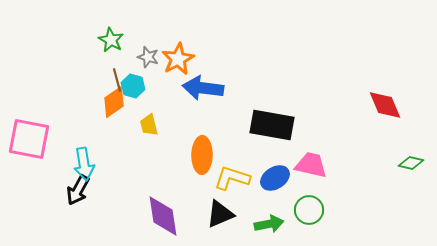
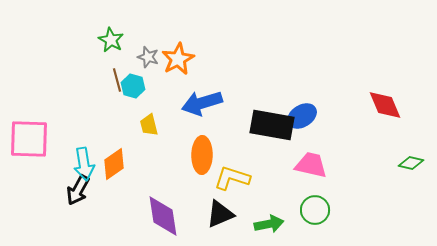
blue arrow: moved 1 px left, 15 px down; rotated 24 degrees counterclockwise
orange diamond: moved 62 px down
pink square: rotated 9 degrees counterclockwise
blue ellipse: moved 27 px right, 62 px up
green circle: moved 6 px right
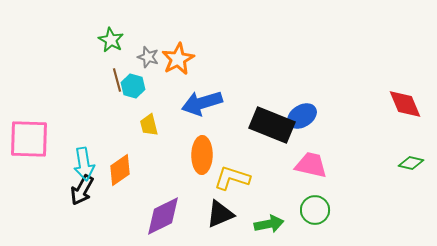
red diamond: moved 20 px right, 1 px up
black rectangle: rotated 12 degrees clockwise
orange diamond: moved 6 px right, 6 px down
black arrow: moved 4 px right
purple diamond: rotated 72 degrees clockwise
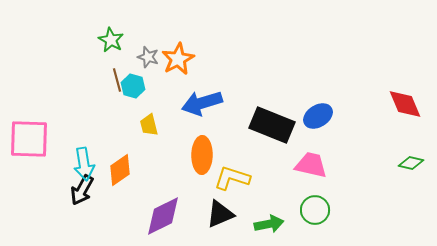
blue ellipse: moved 16 px right
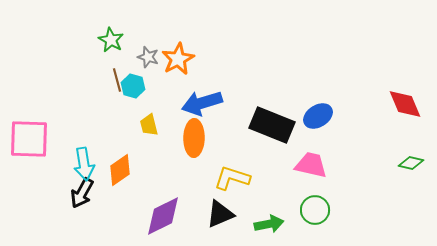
orange ellipse: moved 8 px left, 17 px up
black arrow: moved 3 px down
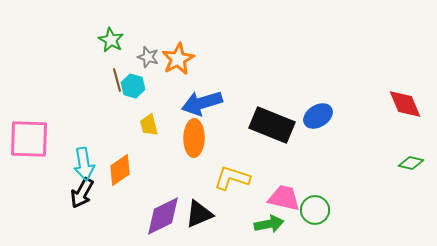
pink trapezoid: moved 27 px left, 33 px down
black triangle: moved 21 px left
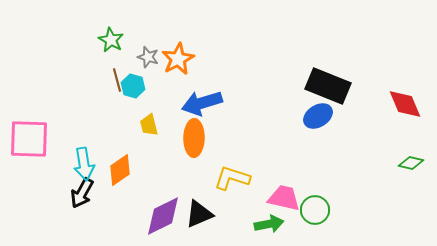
black rectangle: moved 56 px right, 39 px up
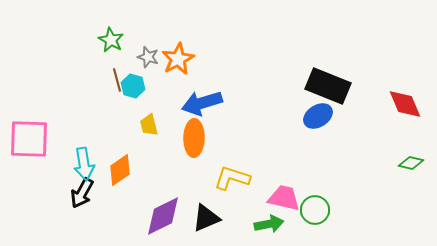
black triangle: moved 7 px right, 4 px down
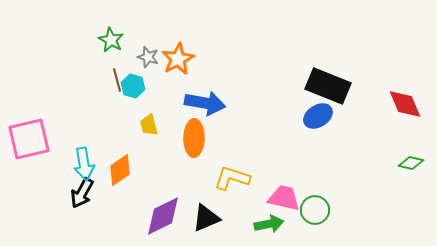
blue arrow: moved 3 px right; rotated 153 degrees counterclockwise
pink square: rotated 15 degrees counterclockwise
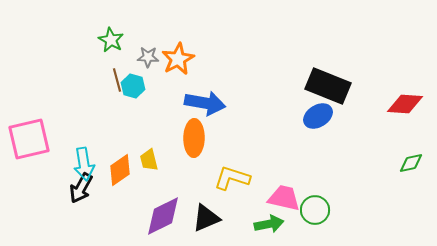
gray star: rotated 15 degrees counterclockwise
red diamond: rotated 63 degrees counterclockwise
yellow trapezoid: moved 35 px down
green diamond: rotated 25 degrees counterclockwise
black arrow: moved 1 px left, 5 px up
